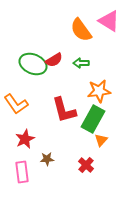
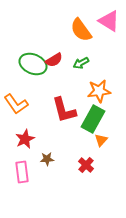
green arrow: rotated 28 degrees counterclockwise
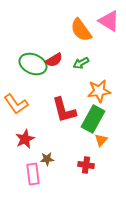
red cross: rotated 35 degrees counterclockwise
pink rectangle: moved 11 px right, 2 px down
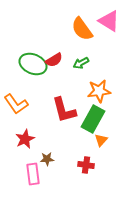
orange semicircle: moved 1 px right, 1 px up
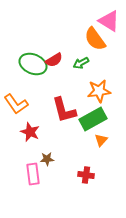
orange semicircle: moved 13 px right, 10 px down
green rectangle: rotated 32 degrees clockwise
red star: moved 5 px right, 7 px up; rotated 24 degrees counterclockwise
red cross: moved 10 px down
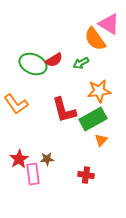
pink triangle: moved 3 px down
red star: moved 11 px left, 27 px down; rotated 18 degrees clockwise
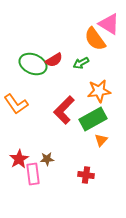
red L-shape: rotated 60 degrees clockwise
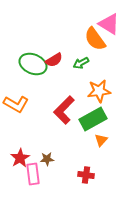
orange L-shape: rotated 25 degrees counterclockwise
red star: moved 1 px right, 1 px up
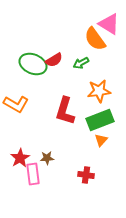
red L-shape: moved 1 px right, 1 px down; rotated 28 degrees counterclockwise
green rectangle: moved 7 px right, 1 px down; rotated 8 degrees clockwise
brown star: moved 1 px up
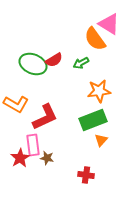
red L-shape: moved 20 px left, 6 px down; rotated 132 degrees counterclockwise
green rectangle: moved 7 px left
brown star: rotated 16 degrees clockwise
pink rectangle: moved 29 px up
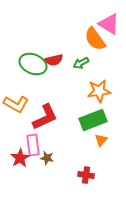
red semicircle: rotated 18 degrees clockwise
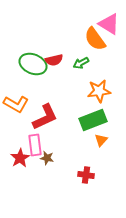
pink rectangle: moved 2 px right
